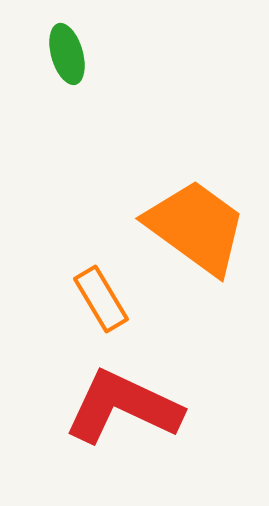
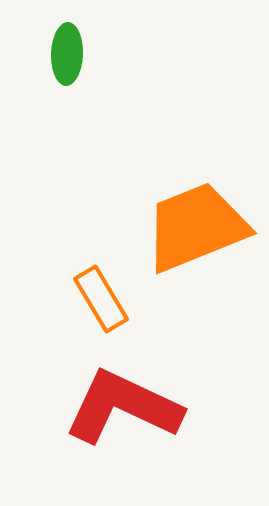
green ellipse: rotated 18 degrees clockwise
orange trapezoid: rotated 58 degrees counterclockwise
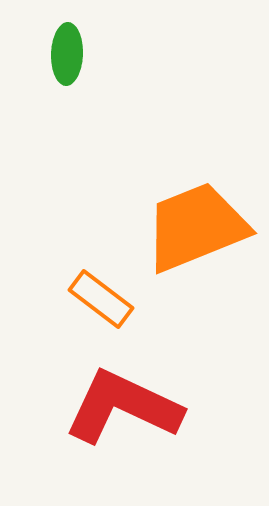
orange rectangle: rotated 22 degrees counterclockwise
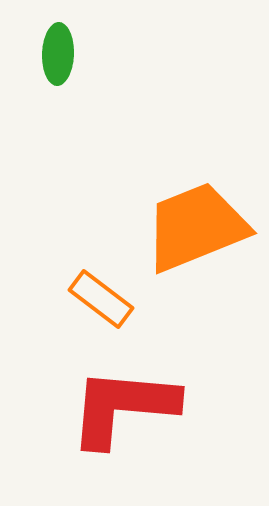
green ellipse: moved 9 px left
red L-shape: rotated 20 degrees counterclockwise
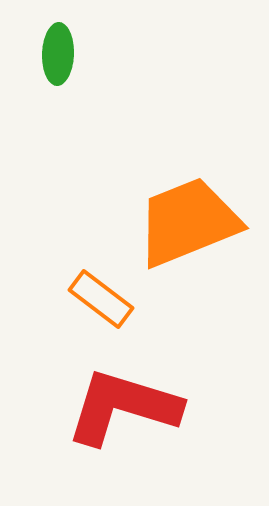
orange trapezoid: moved 8 px left, 5 px up
red L-shape: rotated 12 degrees clockwise
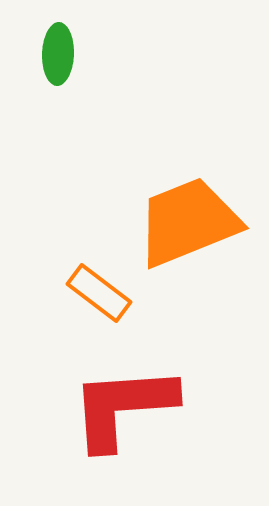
orange rectangle: moved 2 px left, 6 px up
red L-shape: rotated 21 degrees counterclockwise
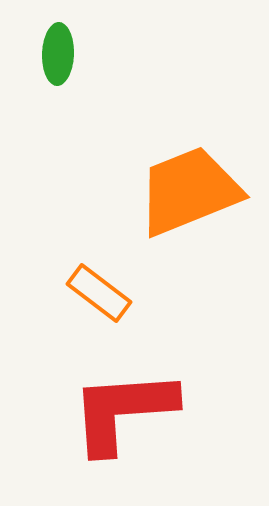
orange trapezoid: moved 1 px right, 31 px up
red L-shape: moved 4 px down
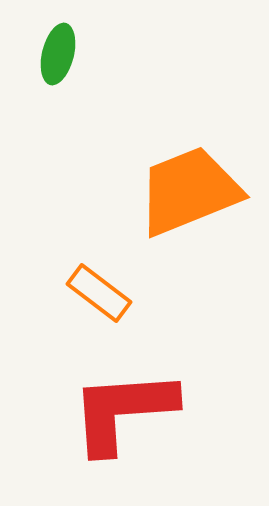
green ellipse: rotated 12 degrees clockwise
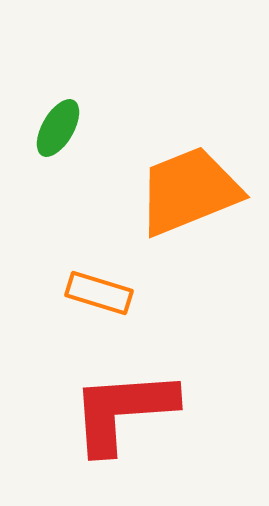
green ellipse: moved 74 px down; rotated 16 degrees clockwise
orange rectangle: rotated 20 degrees counterclockwise
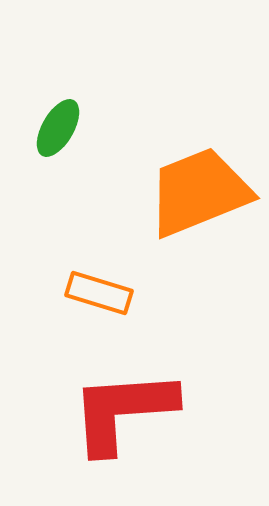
orange trapezoid: moved 10 px right, 1 px down
